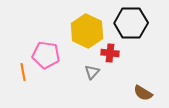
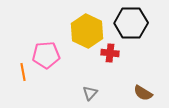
pink pentagon: rotated 12 degrees counterclockwise
gray triangle: moved 2 px left, 21 px down
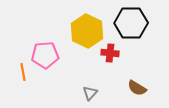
pink pentagon: moved 1 px left
brown semicircle: moved 6 px left, 5 px up
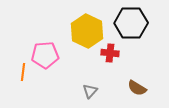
orange line: rotated 18 degrees clockwise
gray triangle: moved 2 px up
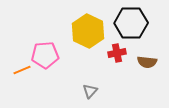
yellow hexagon: moved 1 px right
red cross: moved 7 px right; rotated 18 degrees counterclockwise
orange line: moved 1 px left, 2 px up; rotated 60 degrees clockwise
brown semicircle: moved 10 px right, 26 px up; rotated 24 degrees counterclockwise
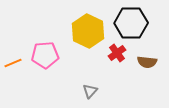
red cross: rotated 24 degrees counterclockwise
orange line: moved 9 px left, 7 px up
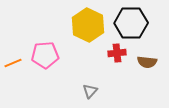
yellow hexagon: moved 6 px up
red cross: rotated 30 degrees clockwise
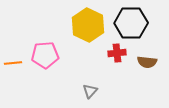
orange line: rotated 18 degrees clockwise
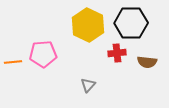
pink pentagon: moved 2 px left, 1 px up
orange line: moved 1 px up
gray triangle: moved 2 px left, 6 px up
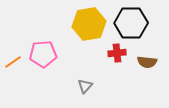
yellow hexagon: moved 1 px right, 1 px up; rotated 24 degrees clockwise
orange line: rotated 30 degrees counterclockwise
gray triangle: moved 3 px left, 1 px down
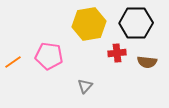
black hexagon: moved 5 px right
pink pentagon: moved 6 px right, 2 px down; rotated 12 degrees clockwise
